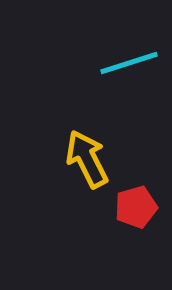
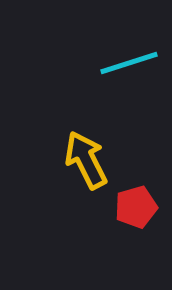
yellow arrow: moved 1 px left, 1 px down
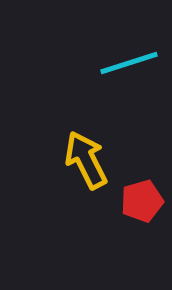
red pentagon: moved 6 px right, 6 px up
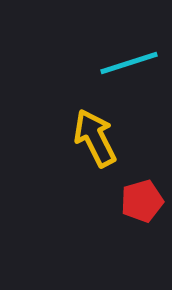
yellow arrow: moved 9 px right, 22 px up
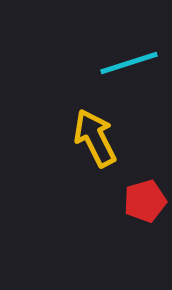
red pentagon: moved 3 px right
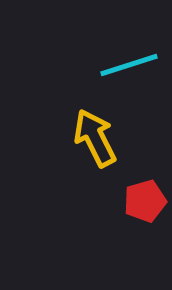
cyan line: moved 2 px down
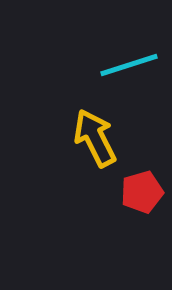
red pentagon: moved 3 px left, 9 px up
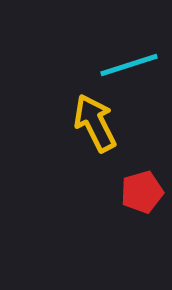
yellow arrow: moved 15 px up
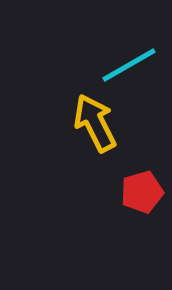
cyan line: rotated 12 degrees counterclockwise
